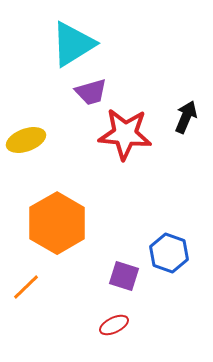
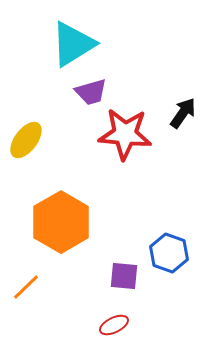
black arrow: moved 3 px left, 4 px up; rotated 12 degrees clockwise
yellow ellipse: rotated 33 degrees counterclockwise
orange hexagon: moved 4 px right, 1 px up
purple square: rotated 12 degrees counterclockwise
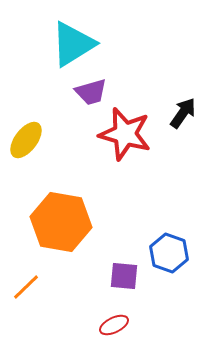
red star: rotated 10 degrees clockwise
orange hexagon: rotated 20 degrees counterclockwise
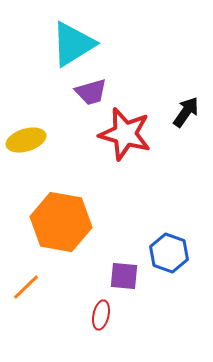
black arrow: moved 3 px right, 1 px up
yellow ellipse: rotated 36 degrees clockwise
red ellipse: moved 13 px left, 10 px up; rotated 52 degrees counterclockwise
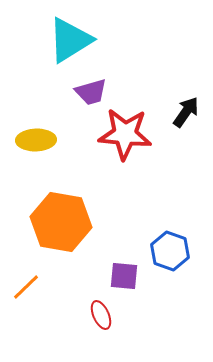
cyan triangle: moved 3 px left, 4 px up
red star: rotated 10 degrees counterclockwise
yellow ellipse: moved 10 px right; rotated 15 degrees clockwise
blue hexagon: moved 1 px right, 2 px up
red ellipse: rotated 36 degrees counterclockwise
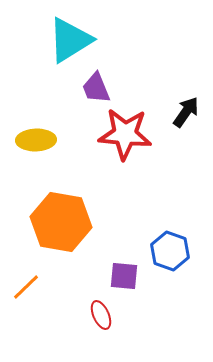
purple trapezoid: moved 5 px right, 4 px up; rotated 84 degrees clockwise
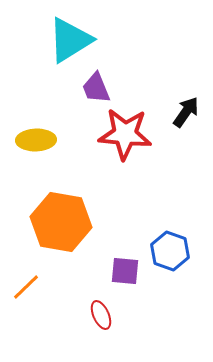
purple square: moved 1 px right, 5 px up
